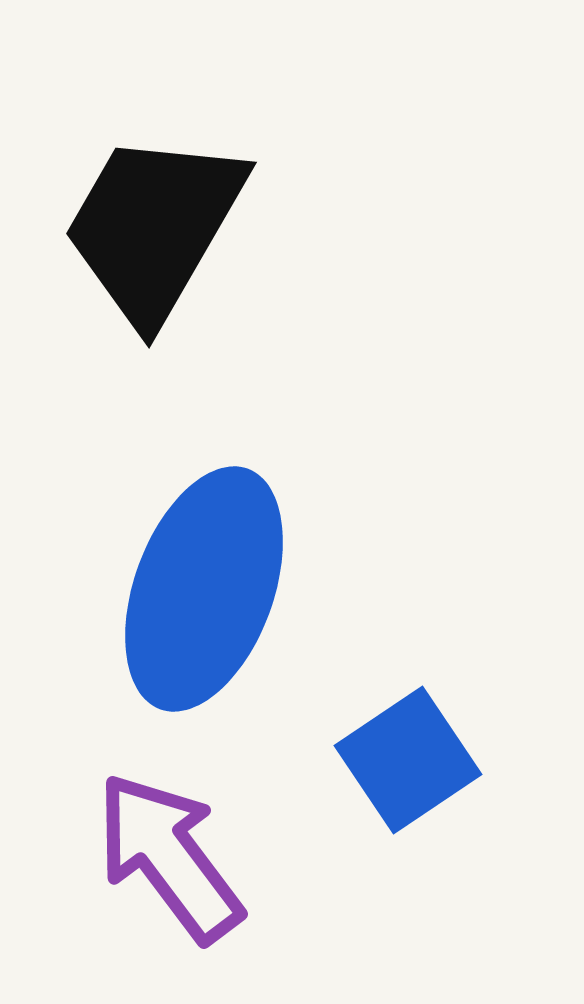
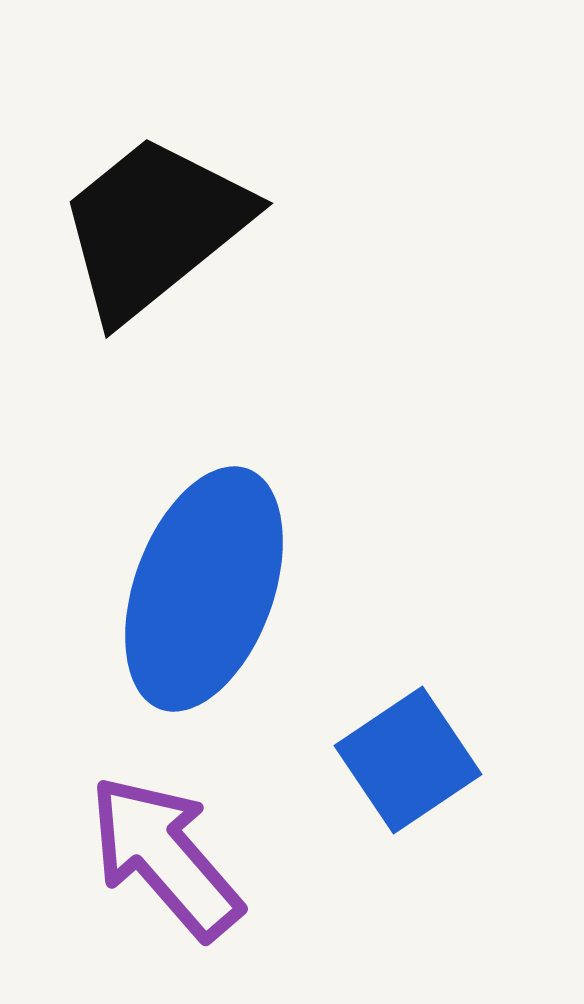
black trapezoid: rotated 21 degrees clockwise
purple arrow: moved 4 px left; rotated 4 degrees counterclockwise
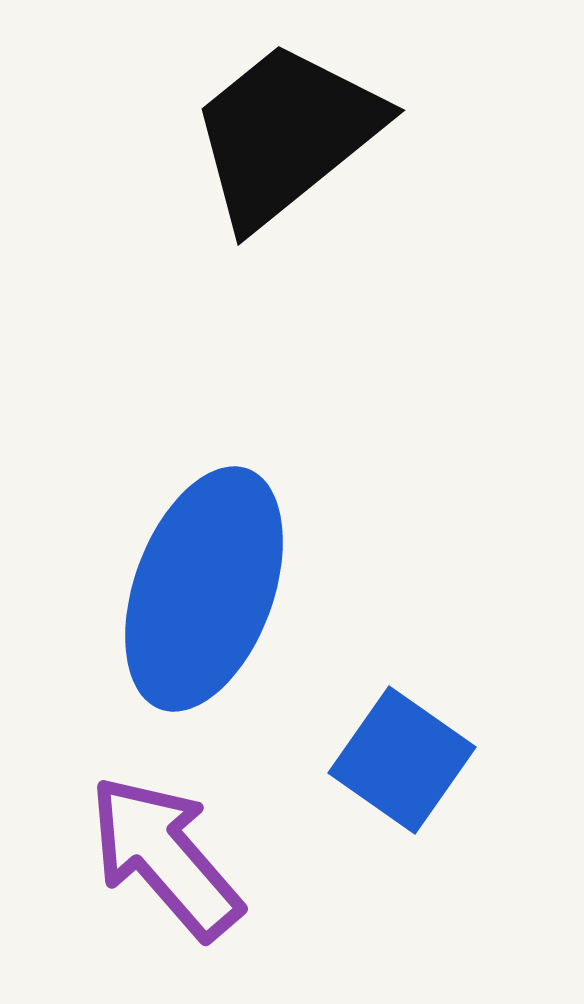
black trapezoid: moved 132 px right, 93 px up
blue square: moved 6 px left; rotated 21 degrees counterclockwise
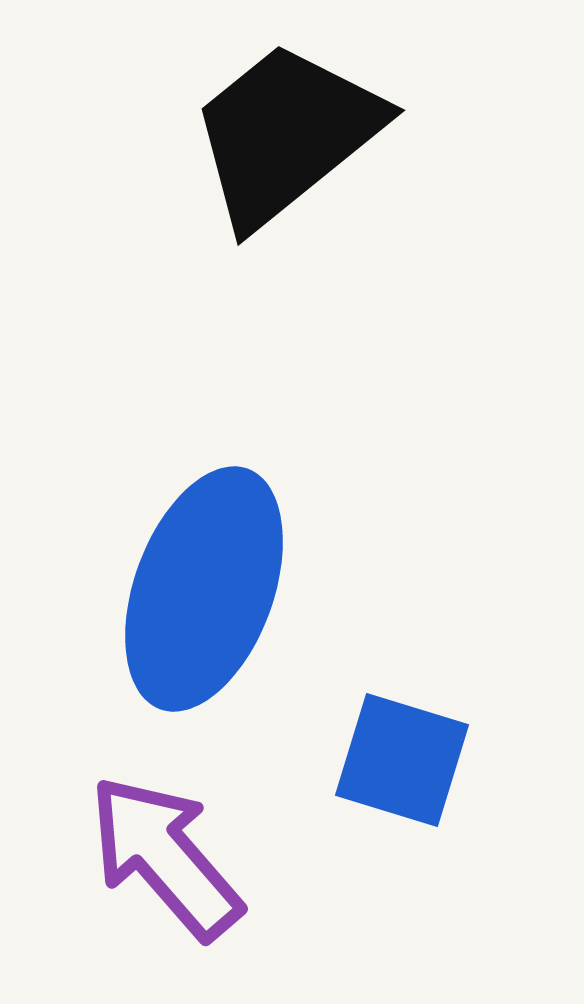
blue square: rotated 18 degrees counterclockwise
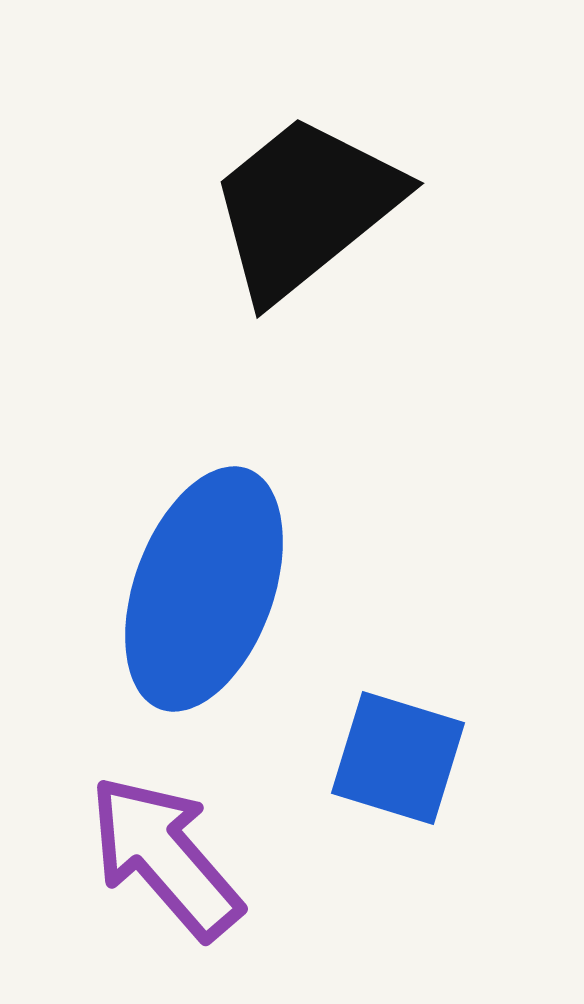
black trapezoid: moved 19 px right, 73 px down
blue square: moved 4 px left, 2 px up
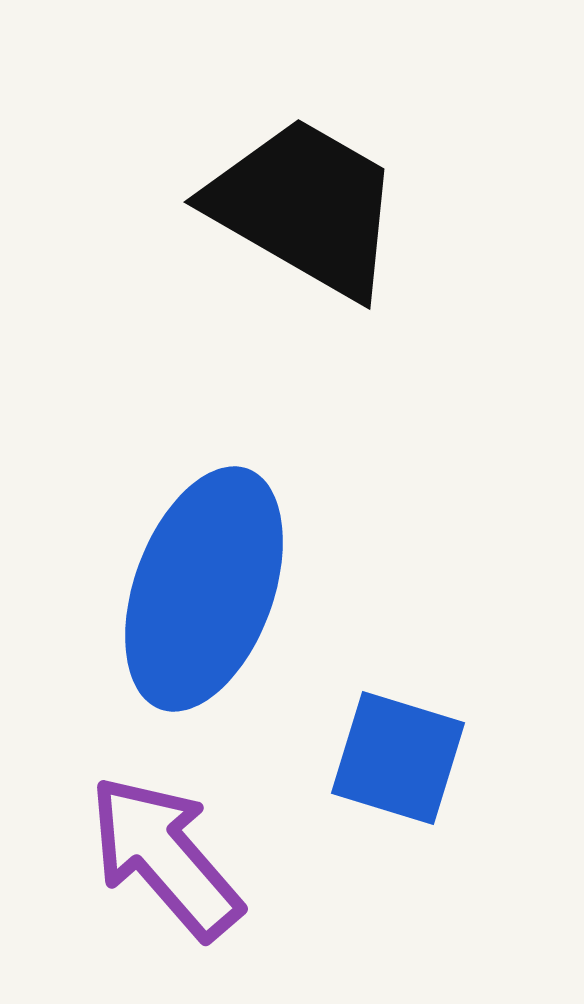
black trapezoid: rotated 69 degrees clockwise
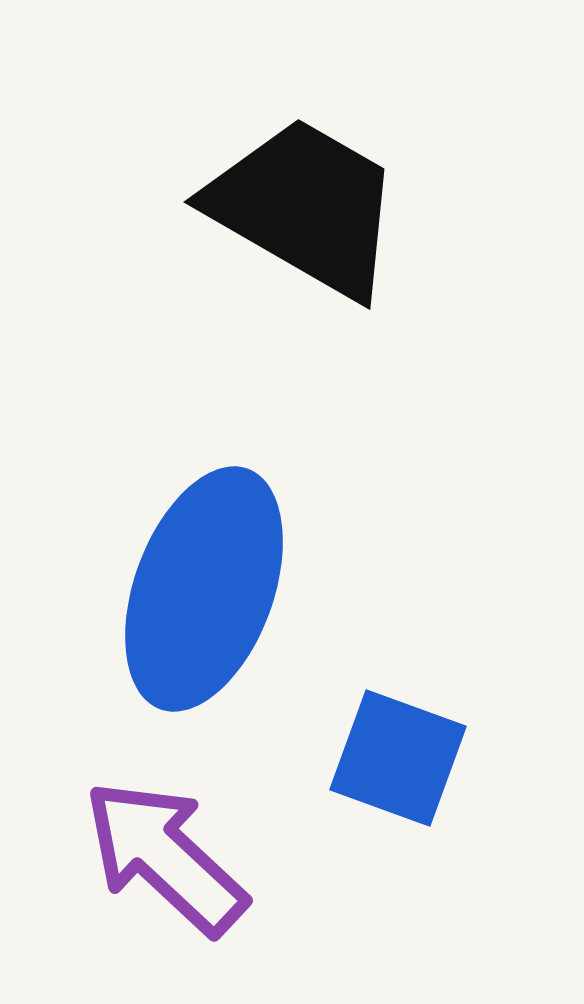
blue square: rotated 3 degrees clockwise
purple arrow: rotated 6 degrees counterclockwise
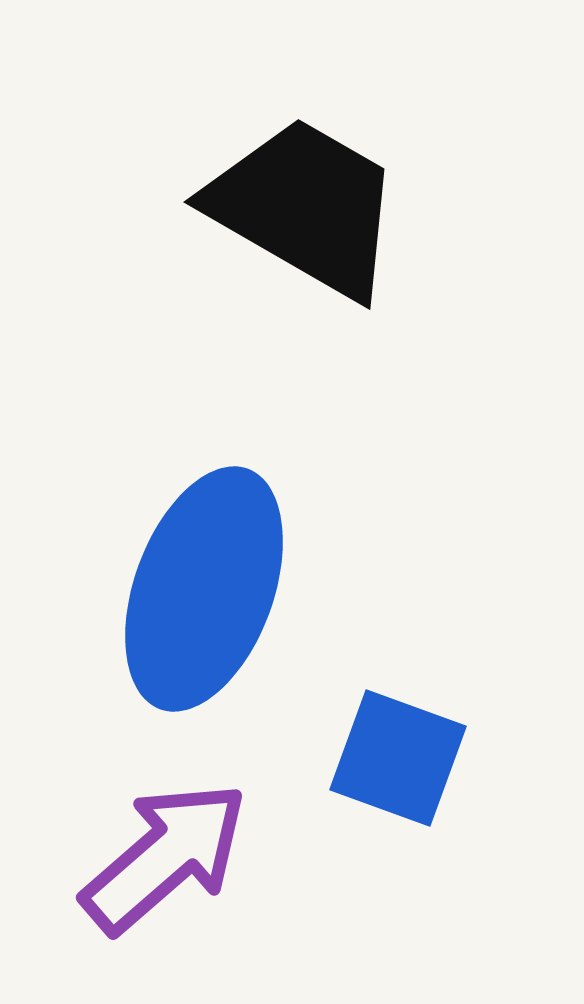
purple arrow: rotated 96 degrees clockwise
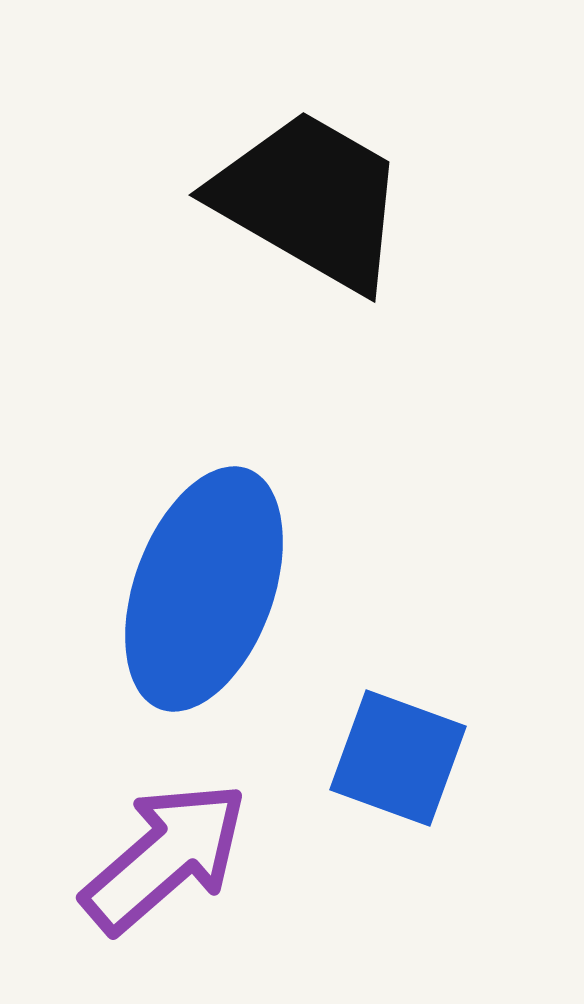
black trapezoid: moved 5 px right, 7 px up
